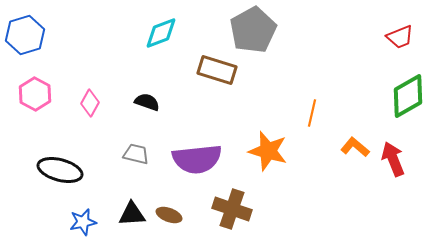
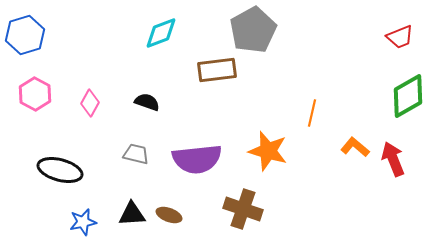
brown rectangle: rotated 24 degrees counterclockwise
brown cross: moved 11 px right
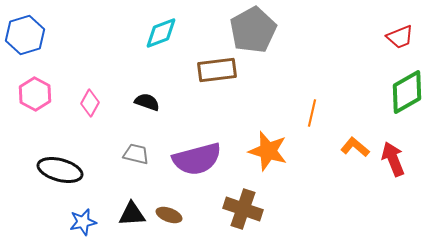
green diamond: moved 1 px left, 4 px up
purple semicircle: rotated 9 degrees counterclockwise
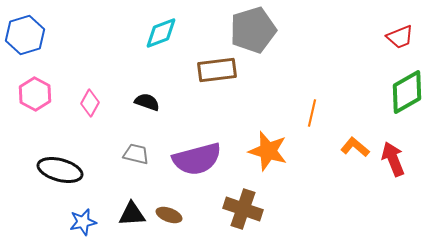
gray pentagon: rotated 12 degrees clockwise
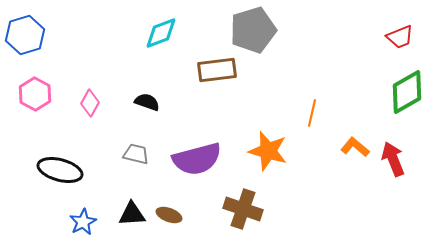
blue star: rotated 16 degrees counterclockwise
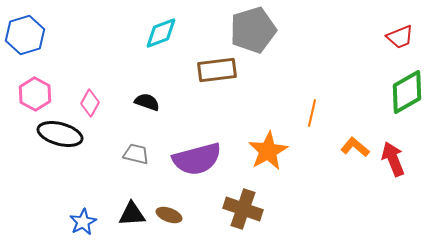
orange star: rotated 27 degrees clockwise
black ellipse: moved 36 px up
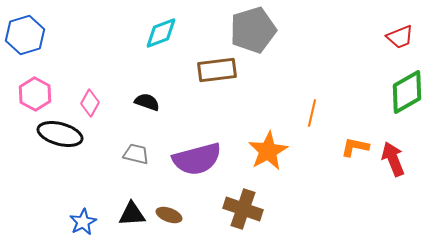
orange L-shape: rotated 28 degrees counterclockwise
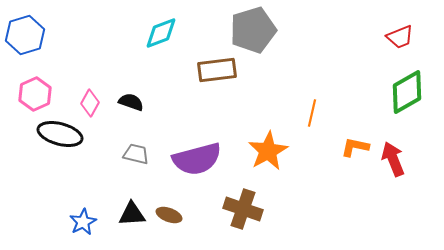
pink hexagon: rotated 8 degrees clockwise
black semicircle: moved 16 px left
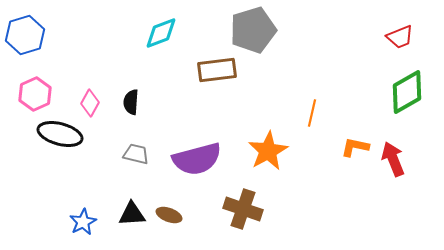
black semicircle: rotated 105 degrees counterclockwise
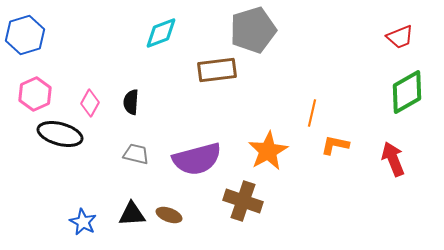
orange L-shape: moved 20 px left, 2 px up
brown cross: moved 8 px up
blue star: rotated 16 degrees counterclockwise
